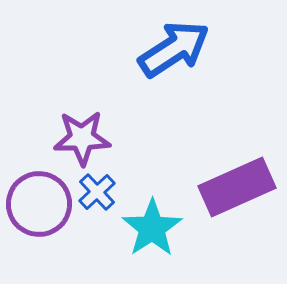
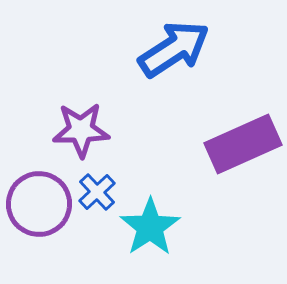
purple star: moved 1 px left, 8 px up
purple rectangle: moved 6 px right, 43 px up
cyan star: moved 2 px left, 1 px up
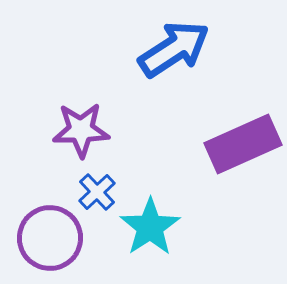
purple circle: moved 11 px right, 34 px down
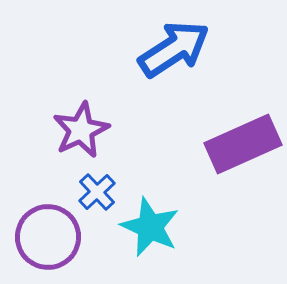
purple star: rotated 24 degrees counterclockwise
cyan star: rotated 14 degrees counterclockwise
purple circle: moved 2 px left, 1 px up
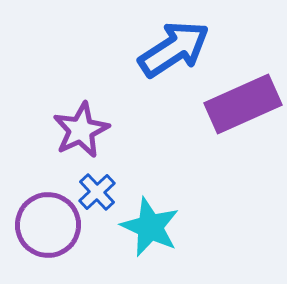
purple rectangle: moved 40 px up
purple circle: moved 12 px up
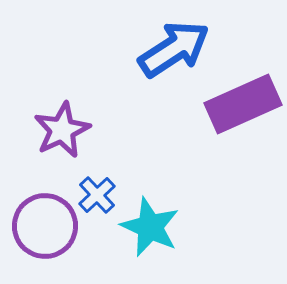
purple star: moved 19 px left
blue cross: moved 3 px down
purple circle: moved 3 px left, 1 px down
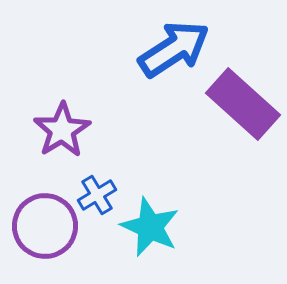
purple rectangle: rotated 66 degrees clockwise
purple star: rotated 6 degrees counterclockwise
blue cross: rotated 12 degrees clockwise
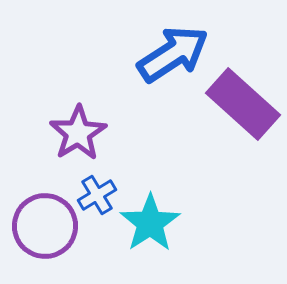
blue arrow: moved 1 px left, 5 px down
purple star: moved 16 px right, 3 px down
cyan star: moved 4 px up; rotated 14 degrees clockwise
